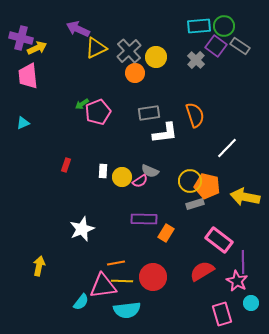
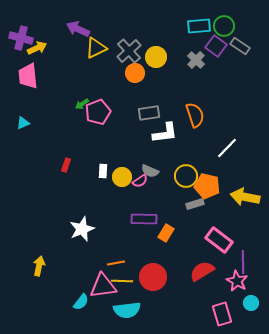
yellow circle at (190, 181): moved 4 px left, 5 px up
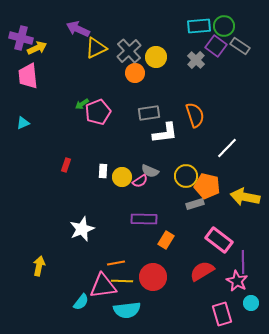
orange rectangle at (166, 233): moved 7 px down
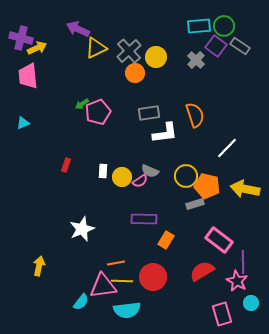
yellow arrow at (245, 197): moved 8 px up
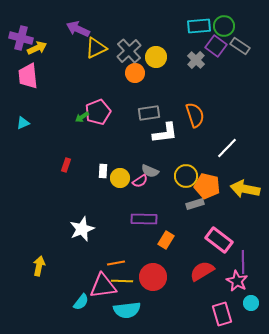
green arrow at (82, 104): moved 13 px down
yellow circle at (122, 177): moved 2 px left, 1 px down
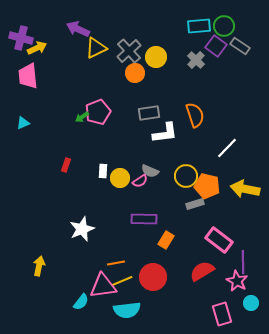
yellow line at (122, 281): rotated 25 degrees counterclockwise
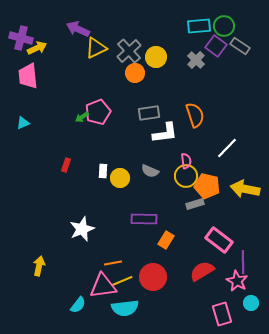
pink semicircle at (140, 181): moved 46 px right, 20 px up; rotated 63 degrees counterclockwise
orange line at (116, 263): moved 3 px left
cyan semicircle at (81, 302): moved 3 px left, 3 px down
cyan semicircle at (127, 310): moved 2 px left, 2 px up
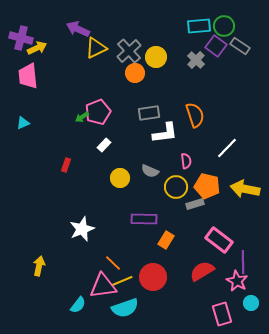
white rectangle at (103, 171): moved 1 px right, 26 px up; rotated 40 degrees clockwise
yellow circle at (186, 176): moved 10 px left, 11 px down
orange line at (113, 263): rotated 54 degrees clockwise
cyan semicircle at (125, 308): rotated 12 degrees counterclockwise
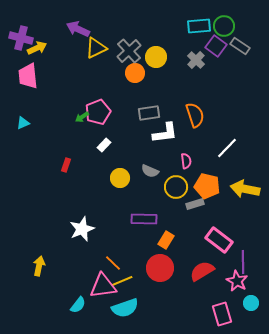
red circle at (153, 277): moved 7 px right, 9 px up
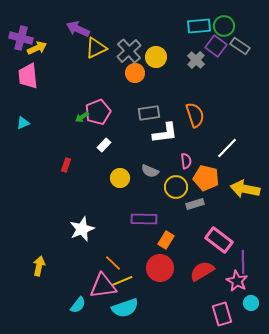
orange pentagon at (207, 186): moved 1 px left, 8 px up
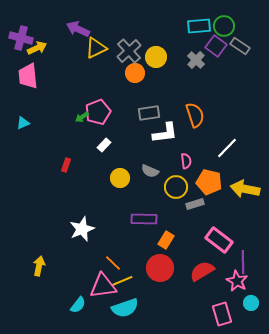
orange pentagon at (206, 178): moved 3 px right, 4 px down
